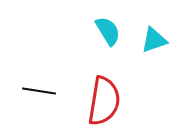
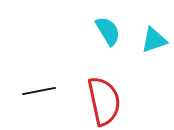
black line: rotated 20 degrees counterclockwise
red semicircle: rotated 21 degrees counterclockwise
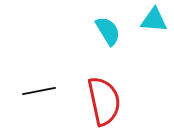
cyan triangle: moved 20 px up; rotated 24 degrees clockwise
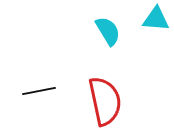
cyan triangle: moved 2 px right, 1 px up
red semicircle: moved 1 px right
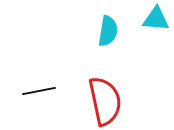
cyan semicircle: rotated 40 degrees clockwise
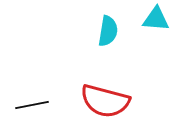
black line: moved 7 px left, 14 px down
red semicircle: rotated 117 degrees clockwise
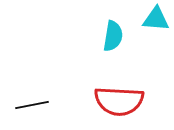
cyan semicircle: moved 5 px right, 5 px down
red semicircle: moved 14 px right; rotated 12 degrees counterclockwise
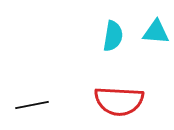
cyan triangle: moved 13 px down
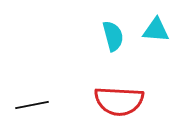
cyan triangle: moved 2 px up
cyan semicircle: rotated 24 degrees counterclockwise
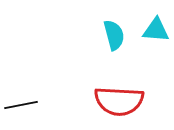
cyan semicircle: moved 1 px right, 1 px up
black line: moved 11 px left
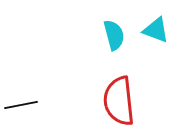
cyan triangle: rotated 16 degrees clockwise
red semicircle: rotated 81 degrees clockwise
